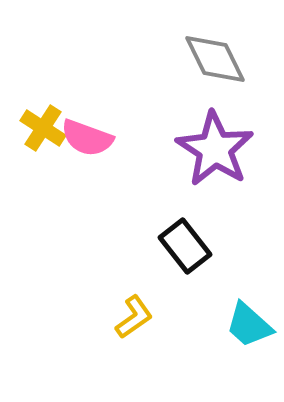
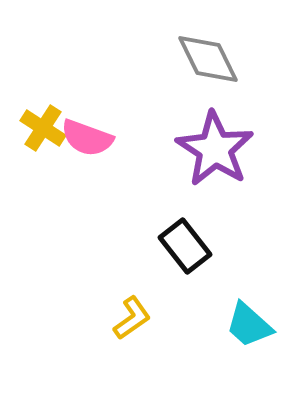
gray diamond: moved 7 px left
yellow L-shape: moved 2 px left, 1 px down
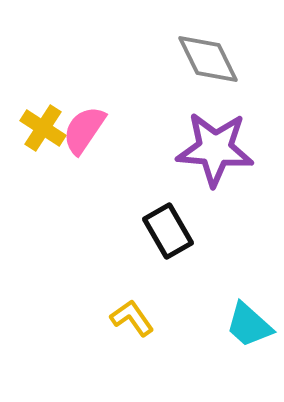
pink semicircle: moved 3 px left, 8 px up; rotated 104 degrees clockwise
purple star: rotated 28 degrees counterclockwise
black rectangle: moved 17 px left, 15 px up; rotated 8 degrees clockwise
yellow L-shape: rotated 90 degrees counterclockwise
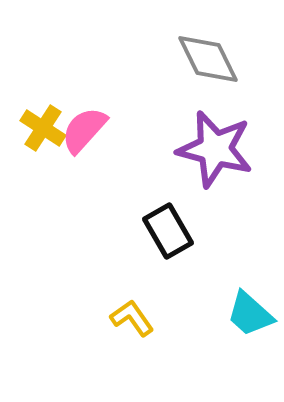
pink semicircle: rotated 8 degrees clockwise
purple star: rotated 10 degrees clockwise
cyan trapezoid: moved 1 px right, 11 px up
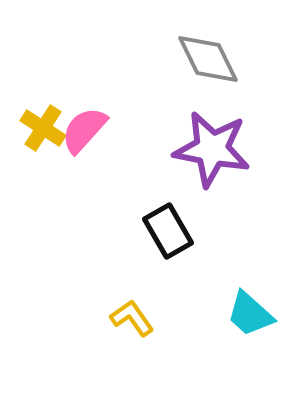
purple star: moved 3 px left; rotated 4 degrees counterclockwise
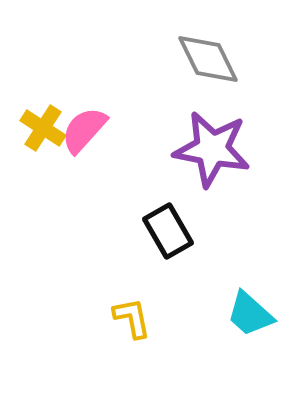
yellow L-shape: rotated 24 degrees clockwise
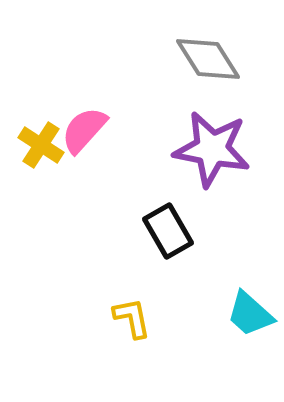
gray diamond: rotated 6 degrees counterclockwise
yellow cross: moved 2 px left, 17 px down
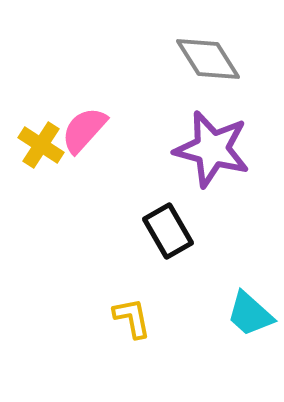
purple star: rotated 4 degrees clockwise
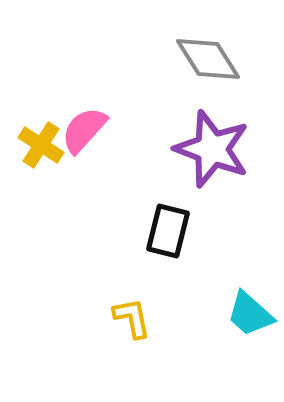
purple star: rotated 6 degrees clockwise
black rectangle: rotated 44 degrees clockwise
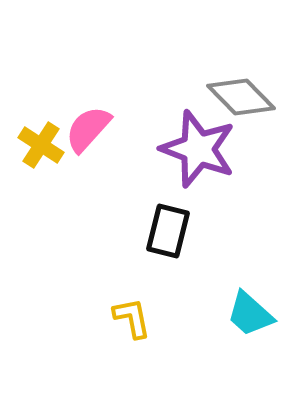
gray diamond: moved 33 px right, 38 px down; rotated 12 degrees counterclockwise
pink semicircle: moved 4 px right, 1 px up
purple star: moved 14 px left
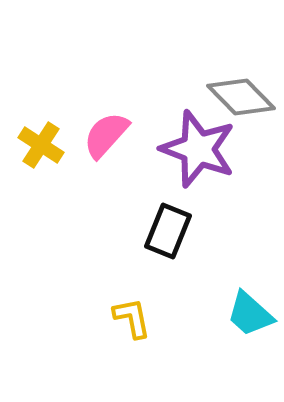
pink semicircle: moved 18 px right, 6 px down
black rectangle: rotated 8 degrees clockwise
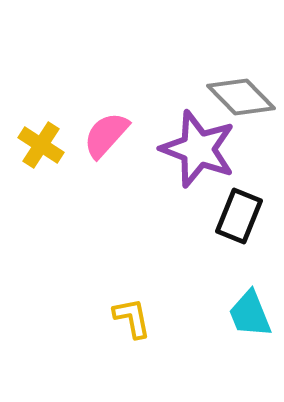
black rectangle: moved 71 px right, 15 px up
cyan trapezoid: rotated 26 degrees clockwise
